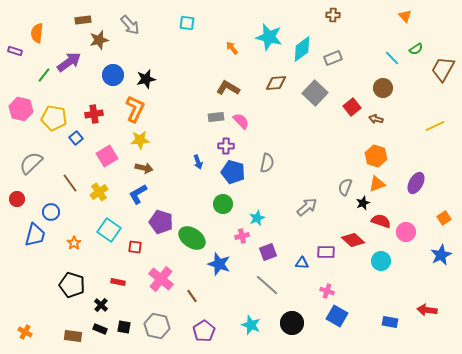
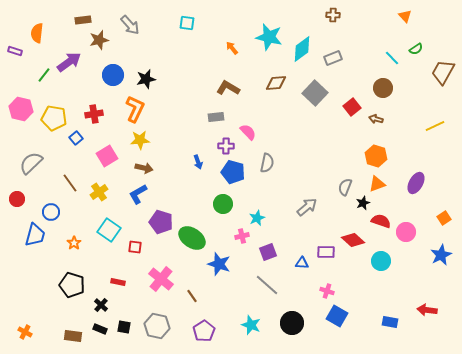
brown trapezoid at (443, 69): moved 3 px down
pink semicircle at (241, 121): moved 7 px right, 11 px down
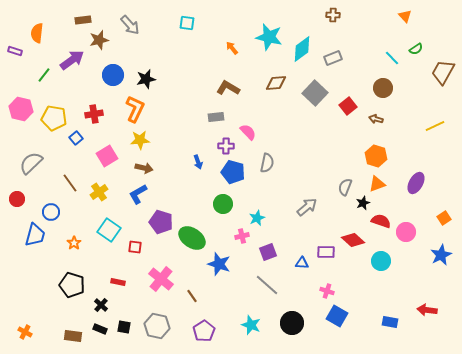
purple arrow at (69, 62): moved 3 px right, 2 px up
red square at (352, 107): moved 4 px left, 1 px up
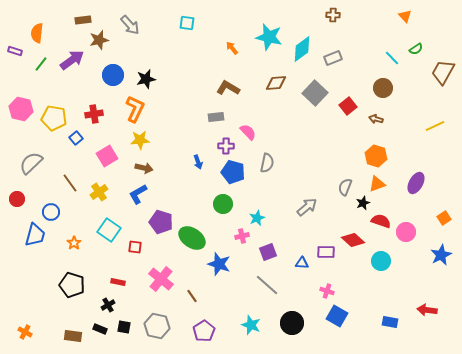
green line at (44, 75): moved 3 px left, 11 px up
black cross at (101, 305): moved 7 px right; rotated 16 degrees clockwise
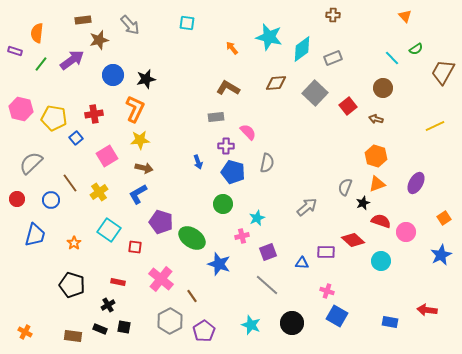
blue circle at (51, 212): moved 12 px up
gray hexagon at (157, 326): moved 13 px right, 5 px up; rotated 20 degrees clockwise
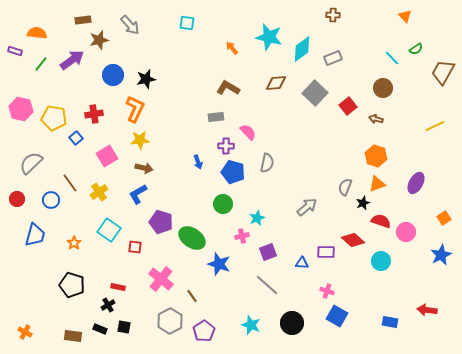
orange semicircle at (37, 33): rotated 90 degrees clockwise
red rectangle at (118, 282): moved 5 px down
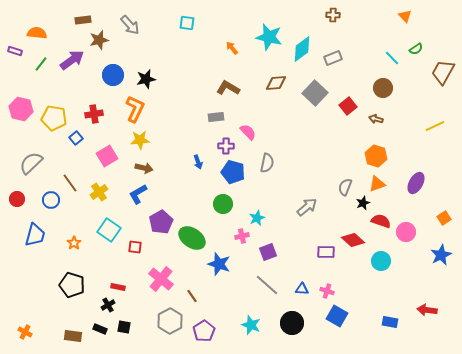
purple pentagon at (161, 222): rotated 25 degrees clockwise
blue triangle at (302, 263): moved 26 px down
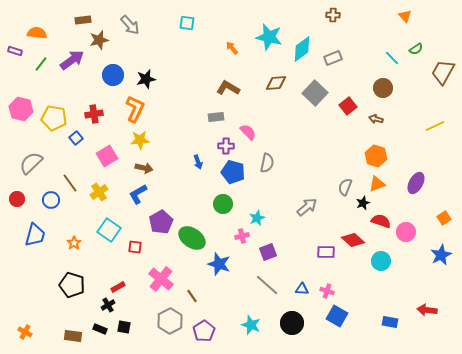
red rectangle at (118, 287): rotated 40 degrees counterclockwise
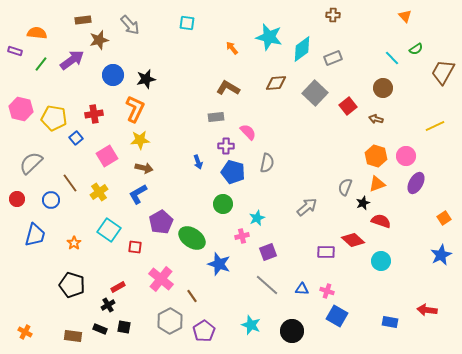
pink circle at (406, 232): moved 76 px up
black circle at (292, 323): moved 8 px down
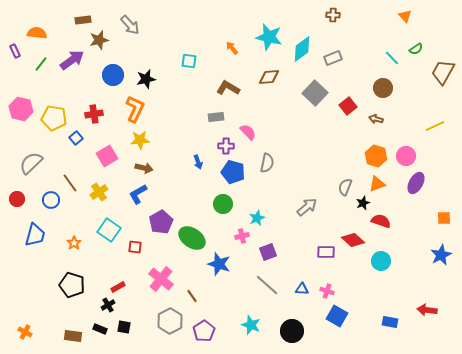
cyan square at (187, 23): moved 2 px right, 38 px down
purple rectangle at (15, 51): rotated 48 degrees clockwise
brown diamond at (276, 83): moved 7 px left, 6 px up
orange square at (444, 218): rotated 32 degrees clockwise
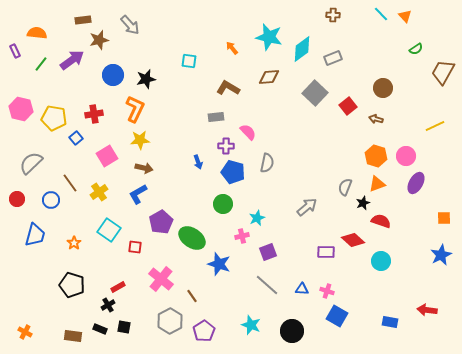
cyan line at (392, 58): moved 11 px left, 44 px up
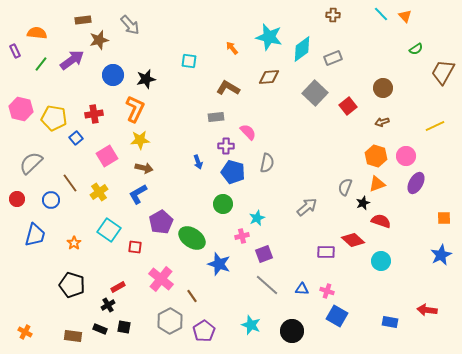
brown arrow at (376, 119): moved 6 px right, 3 px down; rotated 32 degrees counterclockwise
purple square at (268, 252): moved 4 px left, 2 px down
